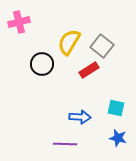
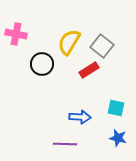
pink cross: moved 3 px left, 12 px down; rotated 25 degrees clockwise
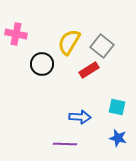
cyan square: moved 1 px right, 1 px up
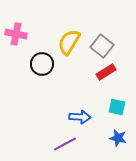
red rectangle: moved 17 px right, 2 px down
purple line: rotated 30 degrees counterclockwise
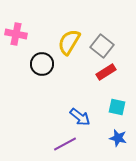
blue arrow: rotated 35 degrees clockwise
